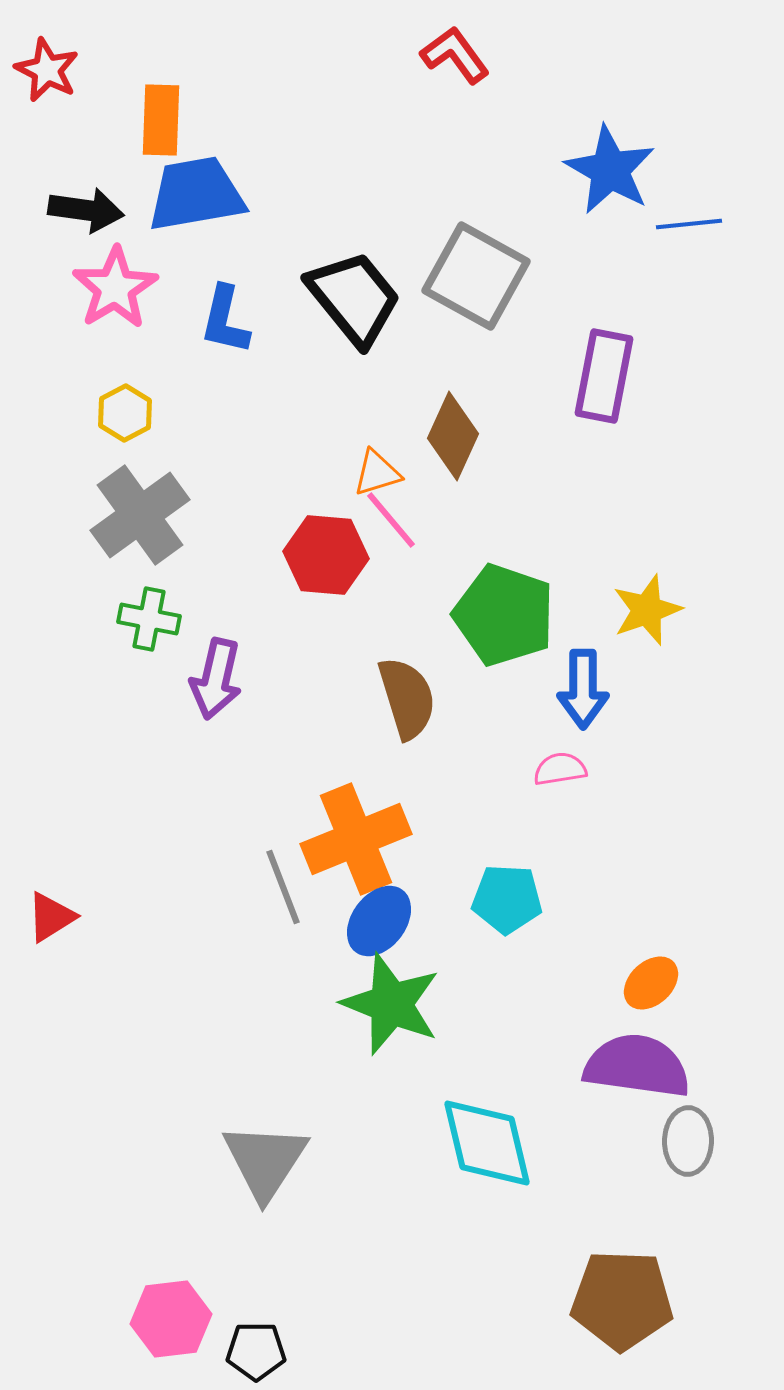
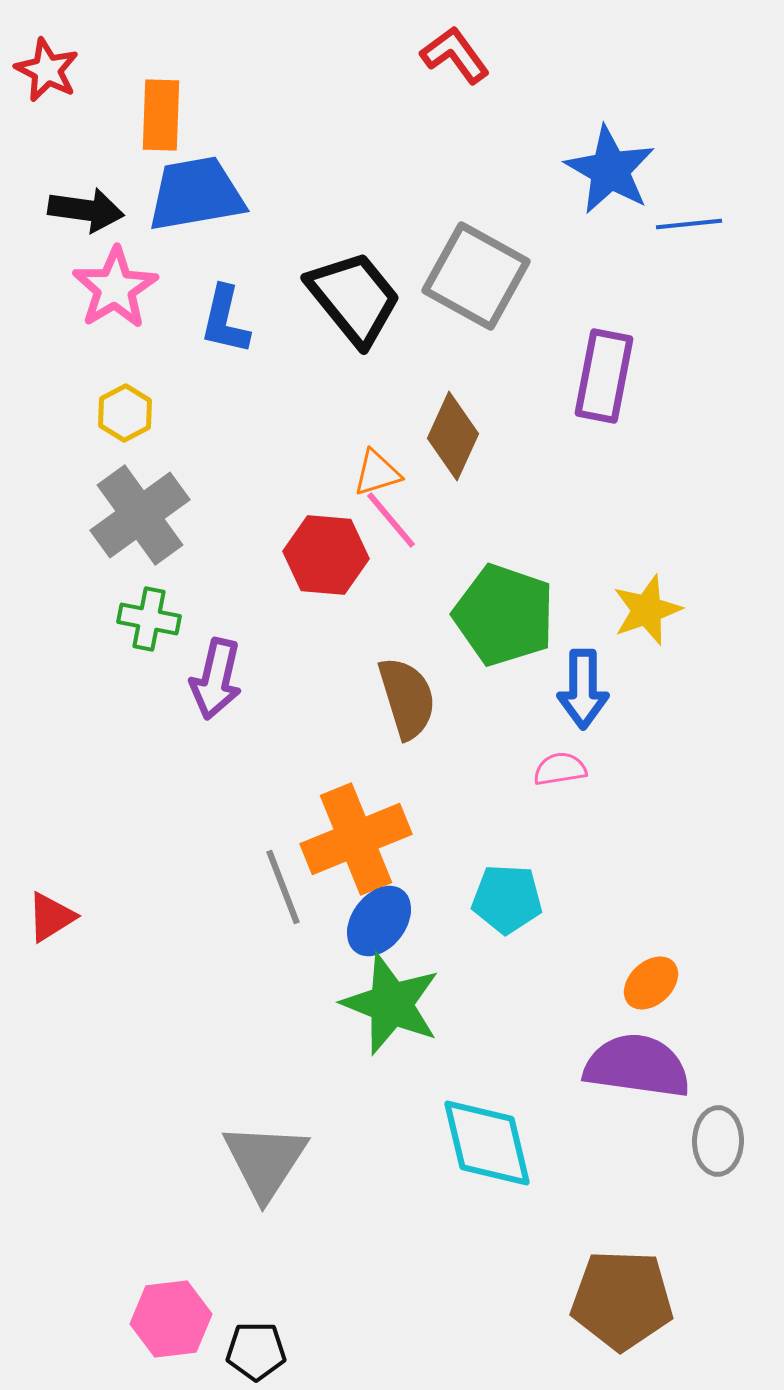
orange rectangle: moved 5 px up
gray ellipse: moved 30 px right
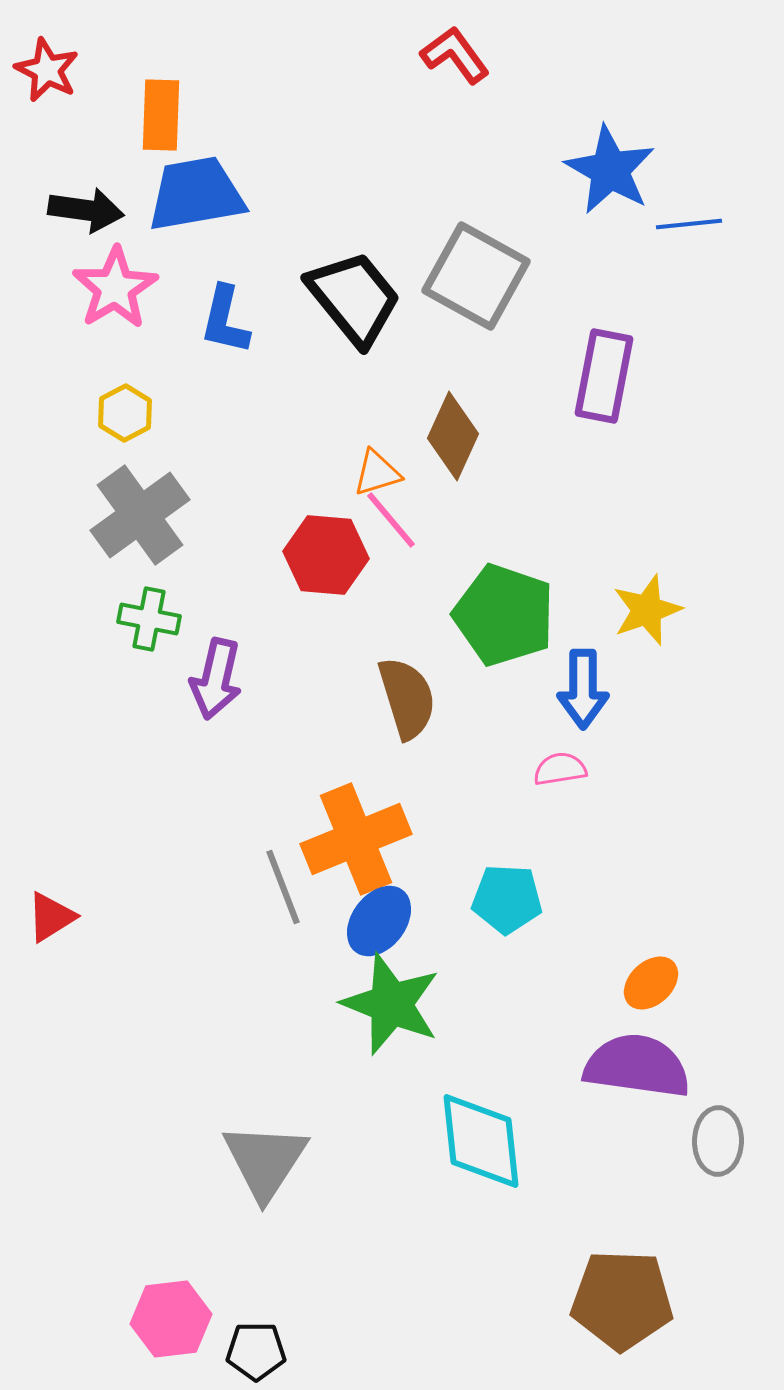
cyan diamond: moved 6 px left, 2 px up; rotated 7 degrees clockwise
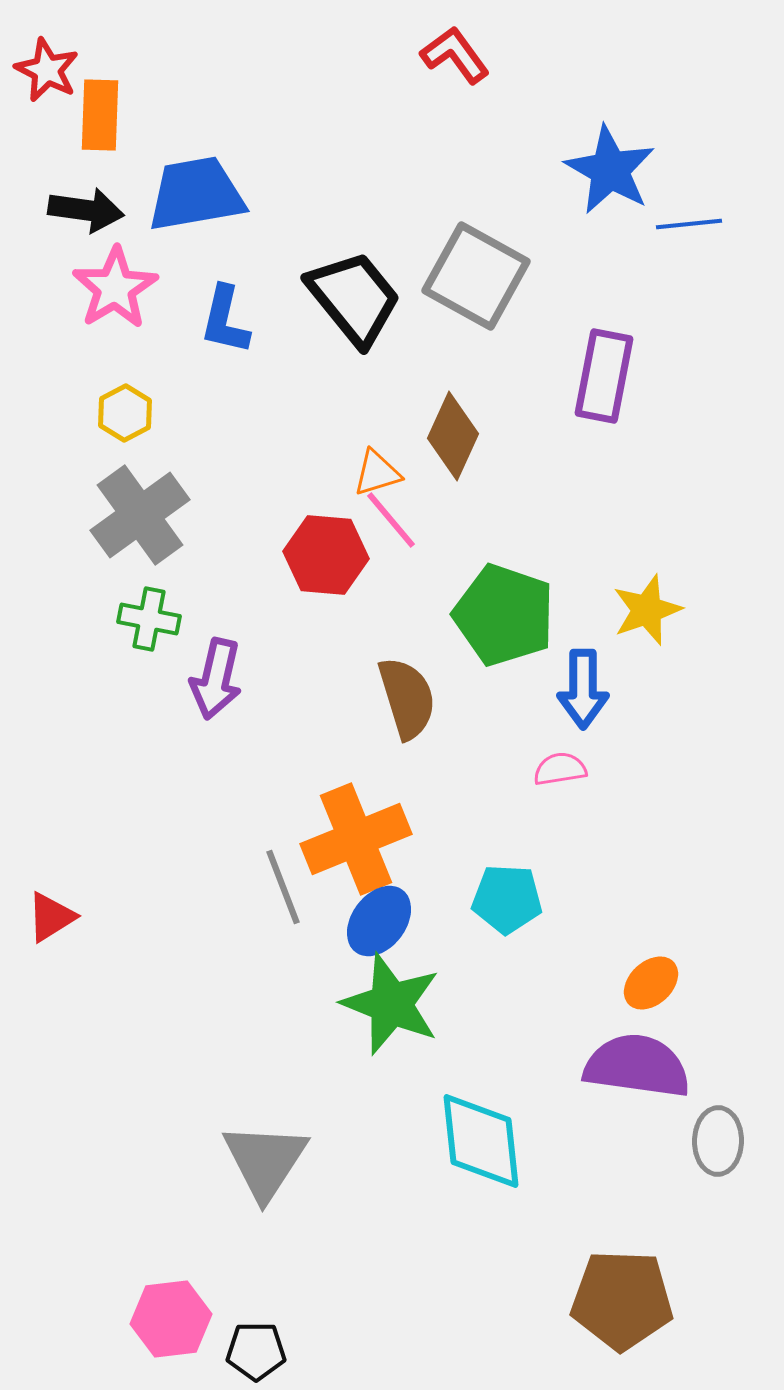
orange rectangle: moved 61 px left
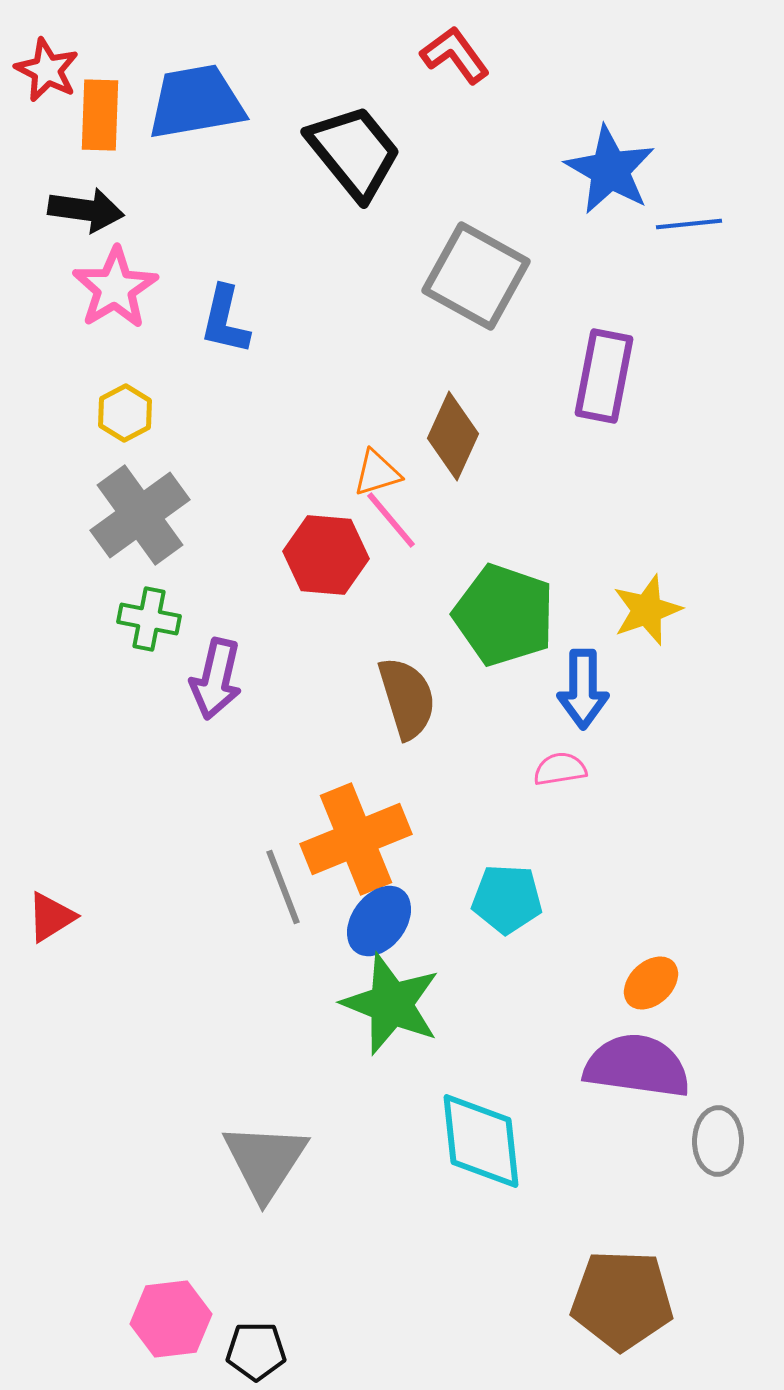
blue trapezoid: moved 92 px up
black trapezoid: moved 146 px up
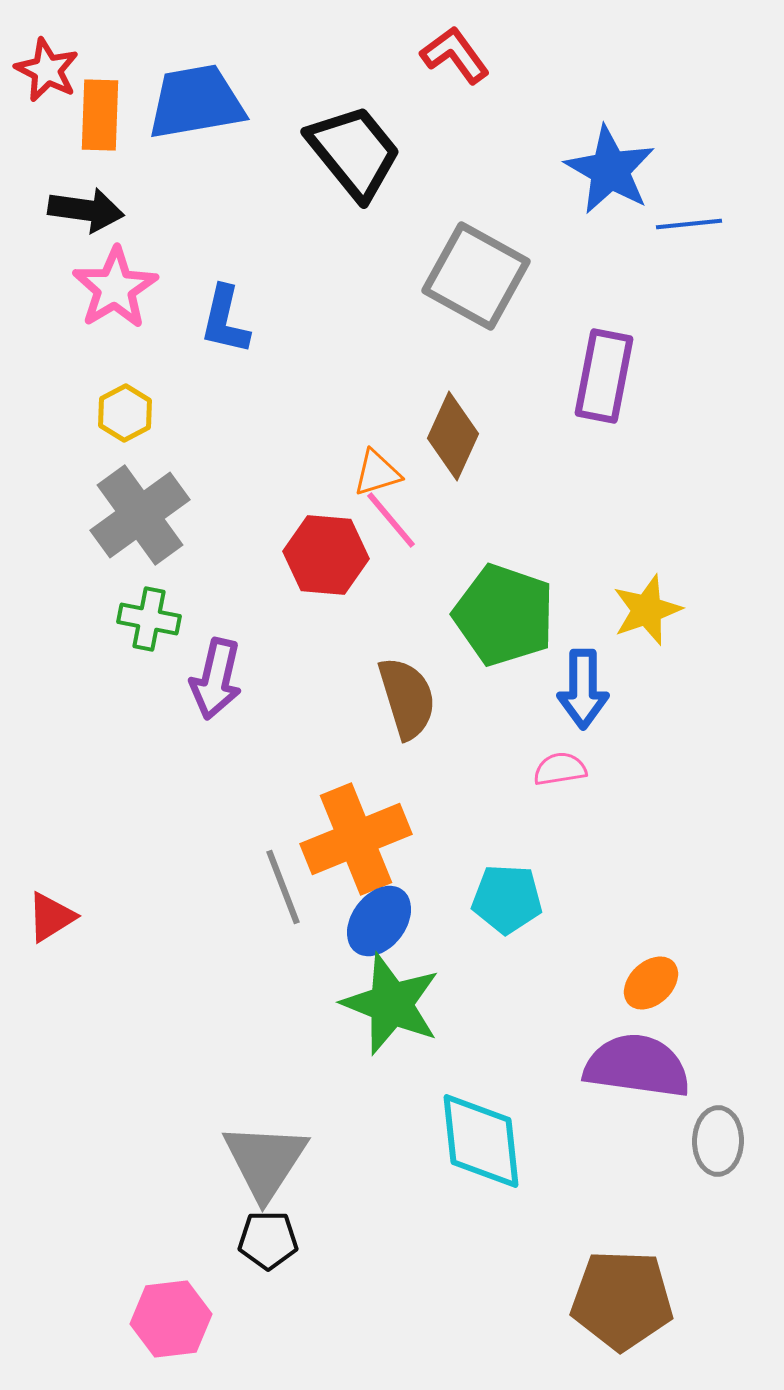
black pentagon: moved 12 px right, 111 px up
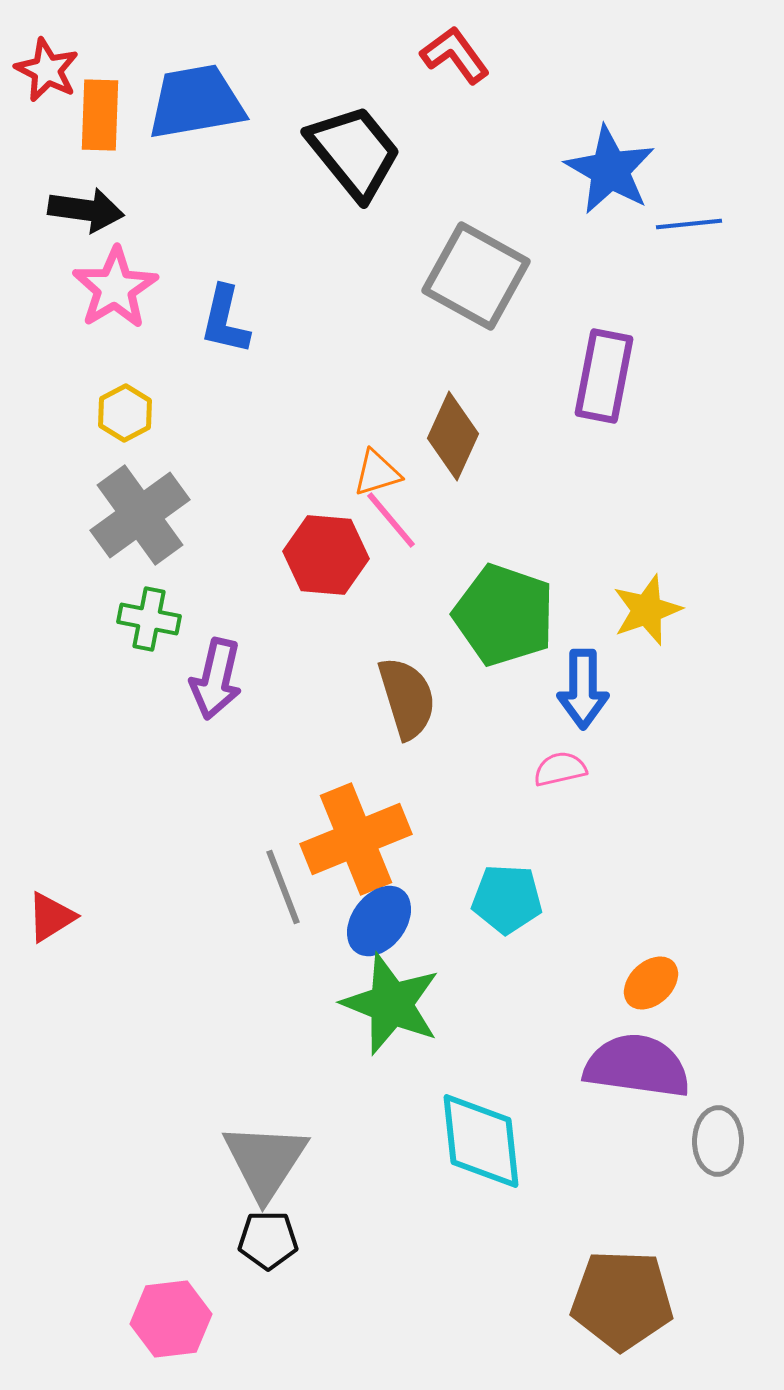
pink semicircle: rotated 4 degrees counterclockwise
